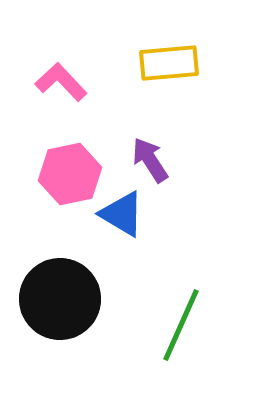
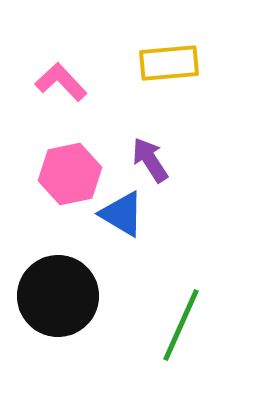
black circle: moved 2 px left, 3 px up
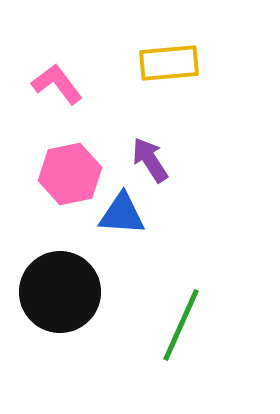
pink L-shape: moved 4 px left, 2 px down; rotated 6 degrees clockwise
blue triangle: rotated 27 degrees counterclockwise
black circle: moved 2 px right, 4 px up
